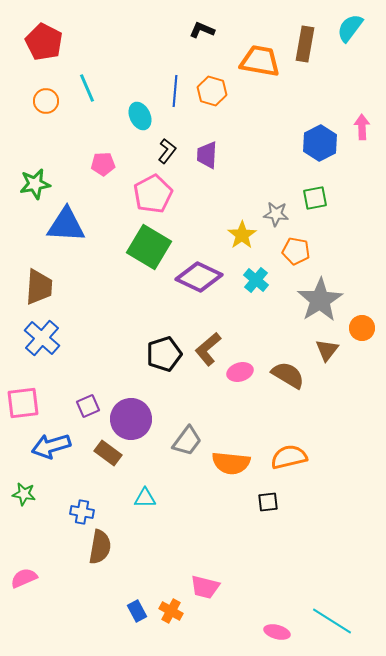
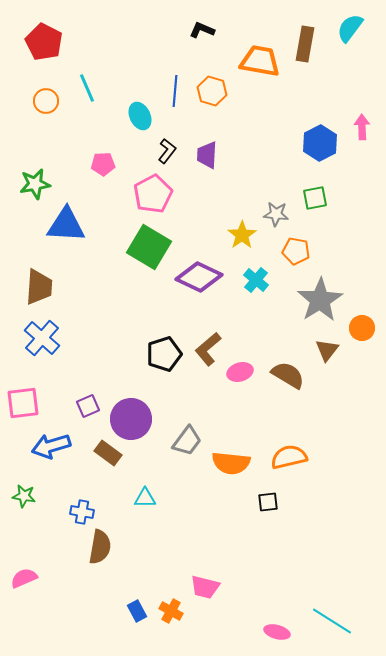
green star at (24, 494): moved 2 px down
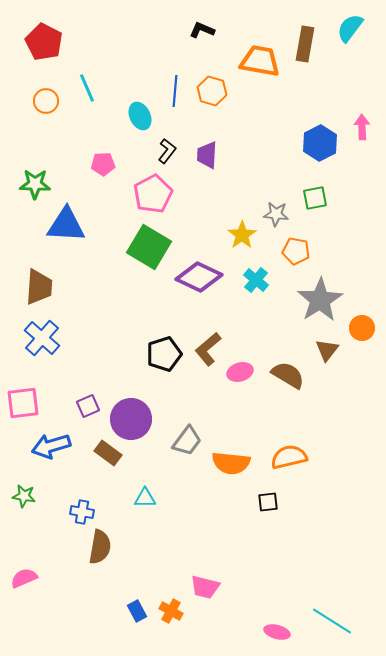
green star at (35, 184): rotated 12 degrees clockwise
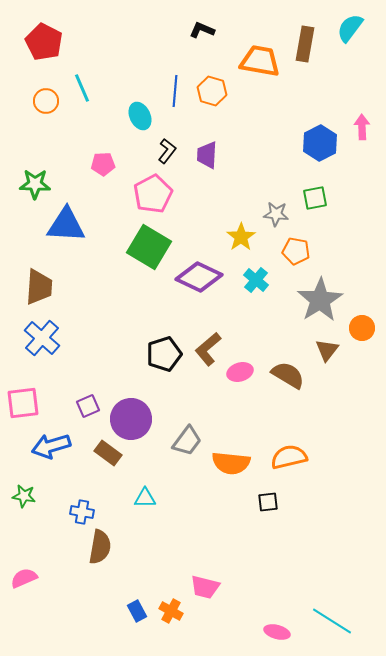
cyan line at (87, 88): moved 5 px left
yellow star at (242, 235): moved 1 px left, 2 px down
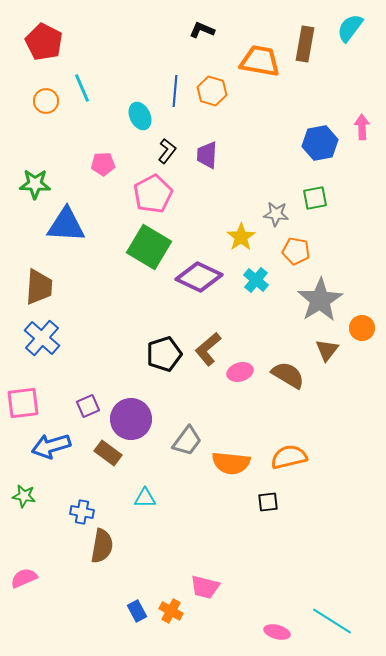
blue hexagon at (320, 143): rotated 16 degrees clockwise
brown semicircle at (100, 547): moved 2 px right, 1 px up
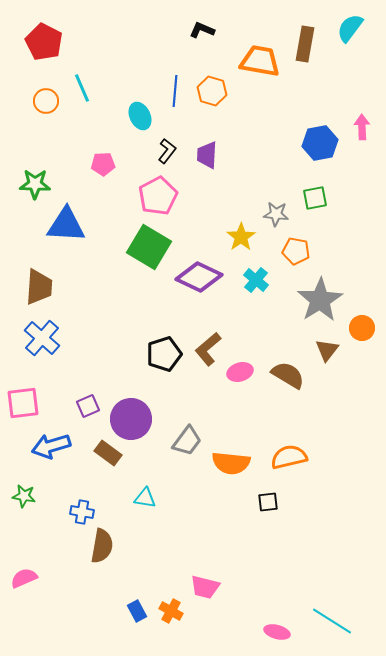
pink pentagon at (153, 194): moved 5 px right, 2 px down
cyan triangle at (145, 498): rotated 10 degrees clockwise
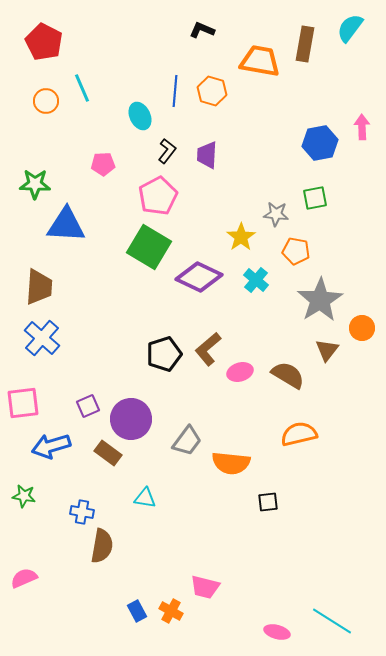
orange semicircle at (289, 457): moved 10 px right, 23 px up
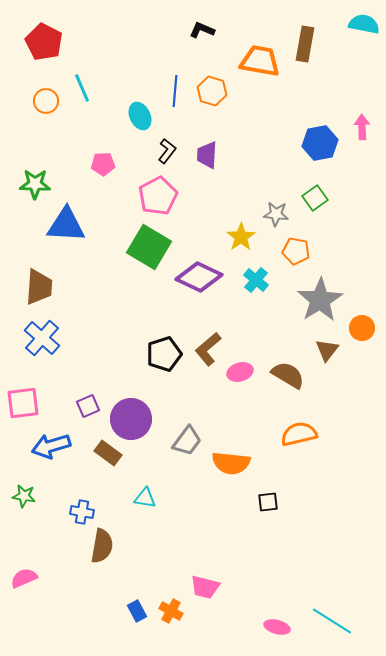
cyan semicircle at (350, 28): moved 14 px right, 4 px up; rotated 64 degrees clockwise
green square at (315, 198): rotated 25 degrees counterclockwise
pink ellipse at (277, 632): moved 5 px up
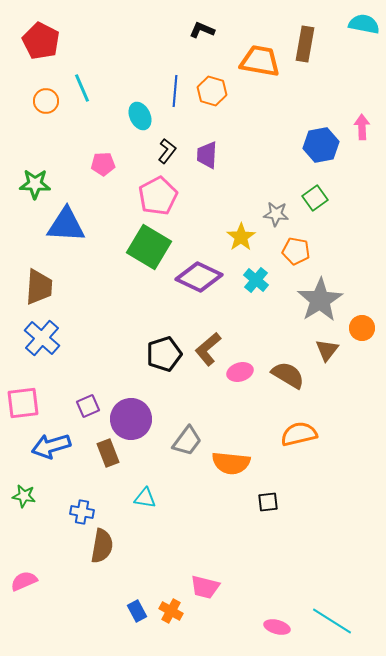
red pentagon at (44, 42): moved 3 px left, 1 px up
blue hexagon at (320, 143): moved 1 px right, 2 px down
brown rectangle at (108, 453): rotated 32 degrees clockwise
pink semicircle at (24, 578): moved 3 px down
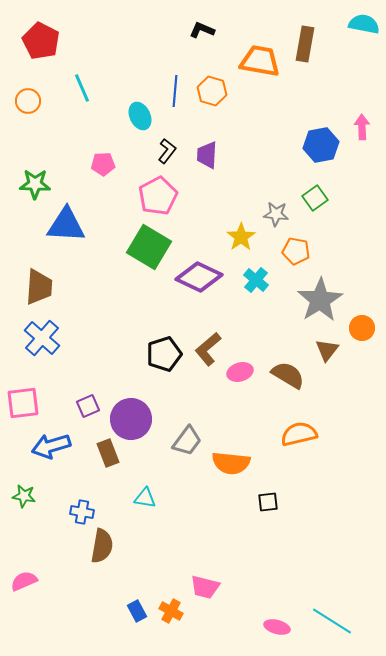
orange circle at (46, 101): moved 18 px left
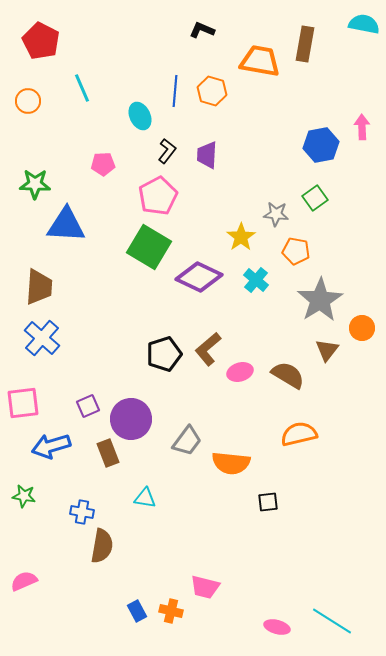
orange cross at (171, 611): rotated 15 degrees counterclockwise
